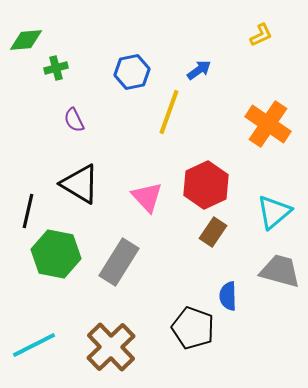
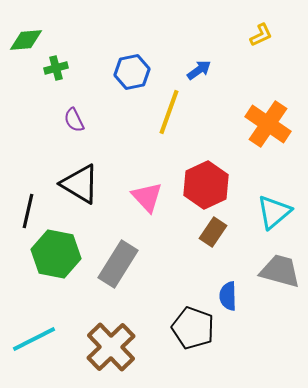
gray rectangle: moved 1 px left, 2 px down
cyan line: moved 6 px up
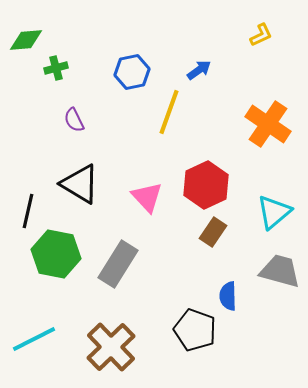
black pentagon: moved 2 px right, 2 px down
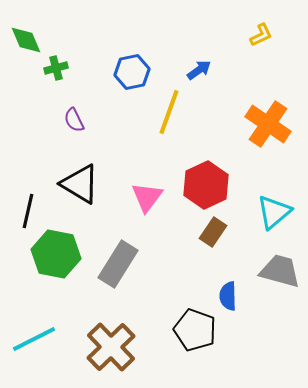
green diamond: rotated 72 degrees clockwise
pink triangle: rotated 20 degrees clockwise
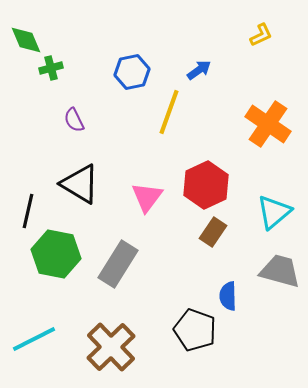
green cross: moved 5 px left
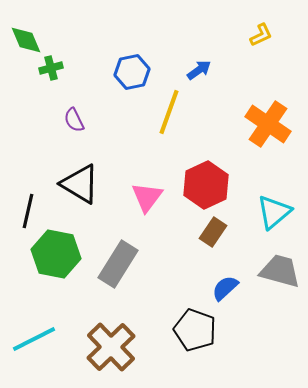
blue semicircle: moved 3 px left, 8 px up; rotated 48 degrees clockwise
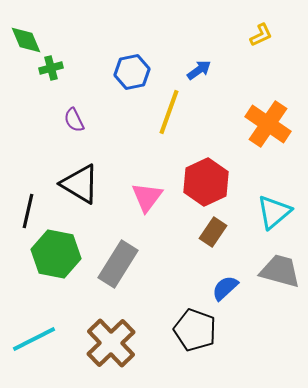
red hexagon: moved 3 px up
brown cross: moved 4 px up
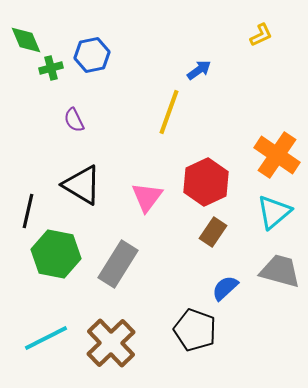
blue hexagon: moved 40 px left, 17 px up
orange cross: moved 9 px right, 31 px down
black triangle: moved 2 px right, 1 px down
cyan line: moved 12 px right, 1 px up
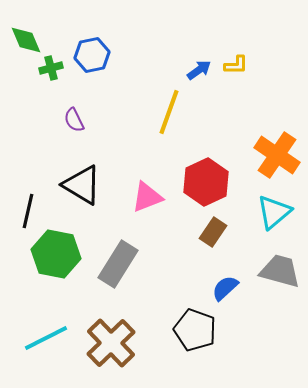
yellow L-shape: moved 25 px left, 30 px down; rotated 25 degrees clockwise
pink triangle: rotated 32 degrees clockwise
